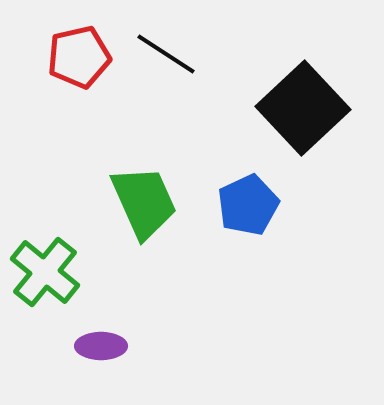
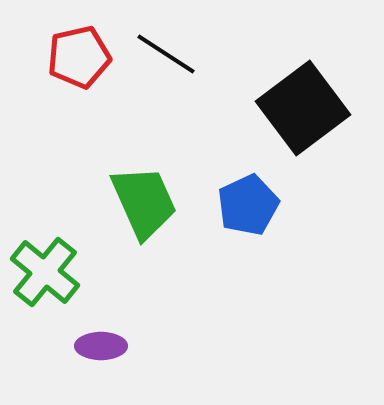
black square: rotated 6 degrees clockwise
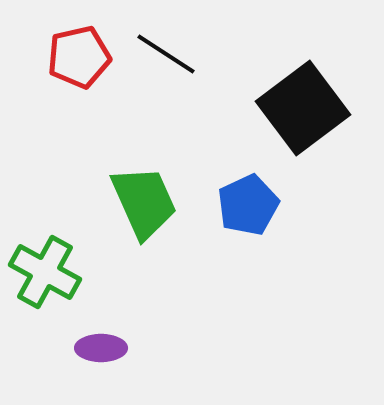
green cross: rotated 10 degrees counterclockwise
purple ellipse: moved 2 px down
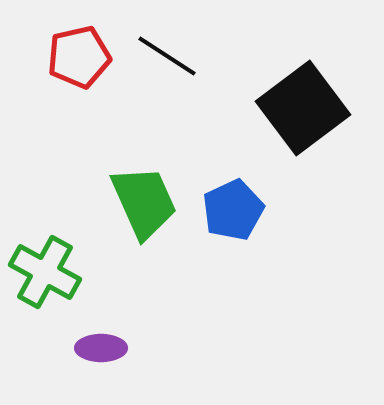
black line: moved 1 px right, 2 px down
blue pentagon: moved 15 px left, 5 px down
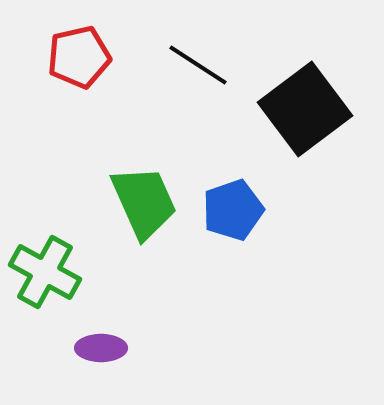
black line: moved 31 px right, 9 px down
black square: moved 2 px right, 1 px down
blue pentagon: rotated 6 degrees clockwise
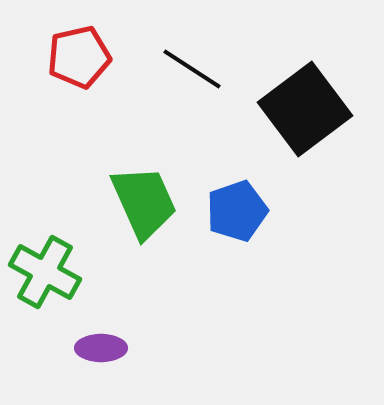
black line: moved 6 px left, 4 px down
blue pentagon: moved 4 px right, 1 px down
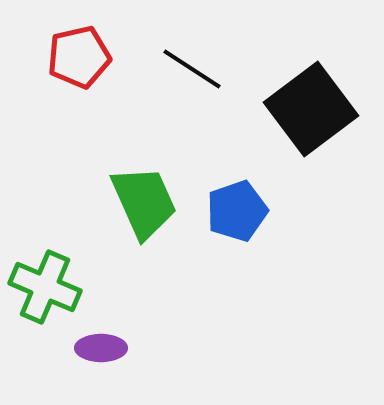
black square: moved 6 px right
green cross: moved 15 px down; rotated 6 degrees counterclockwise
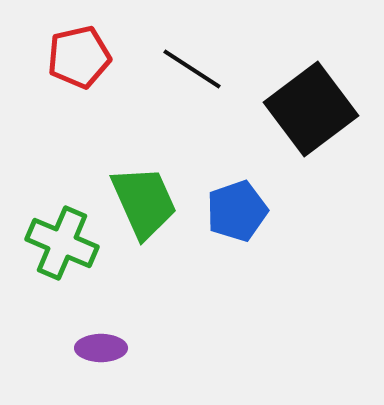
green cross: moved 17 px right, 44 px up
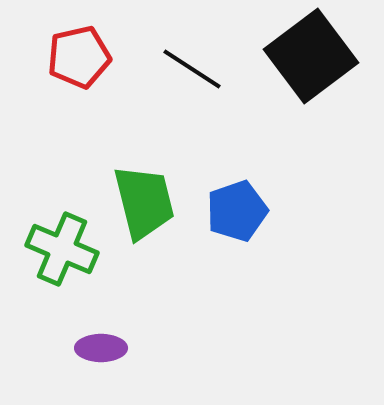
black square: moved 53 px up
green trapezoid: rotated 10 degrees clockwise
green cross: moved 6 px down
